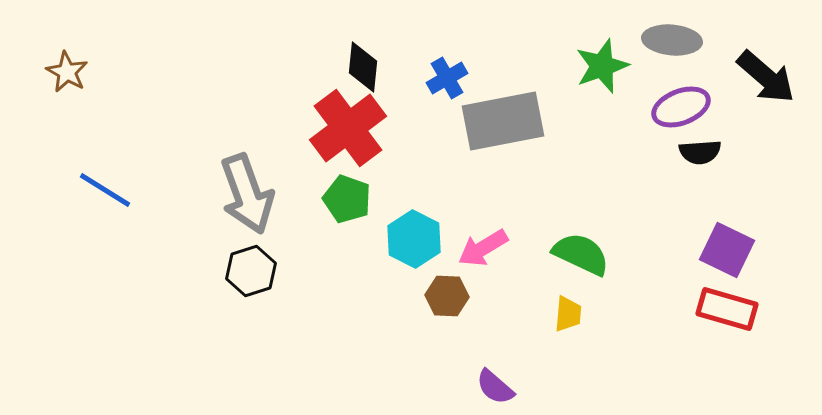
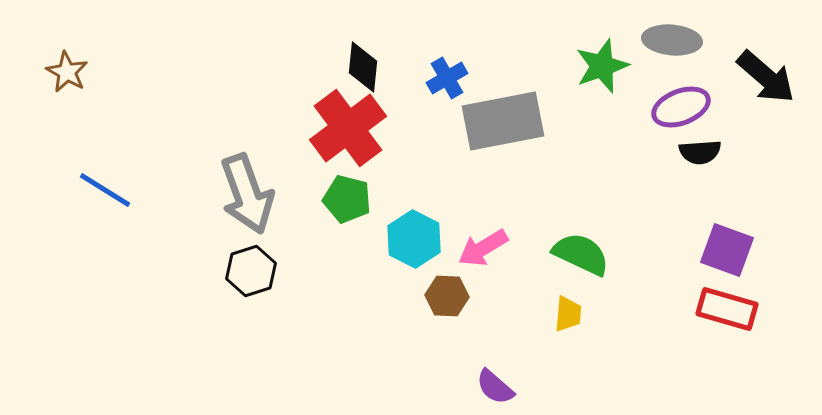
green pentagon: rotated 6 degrees counterclockwise
purple square: rotated 6 degrees counterclockwise
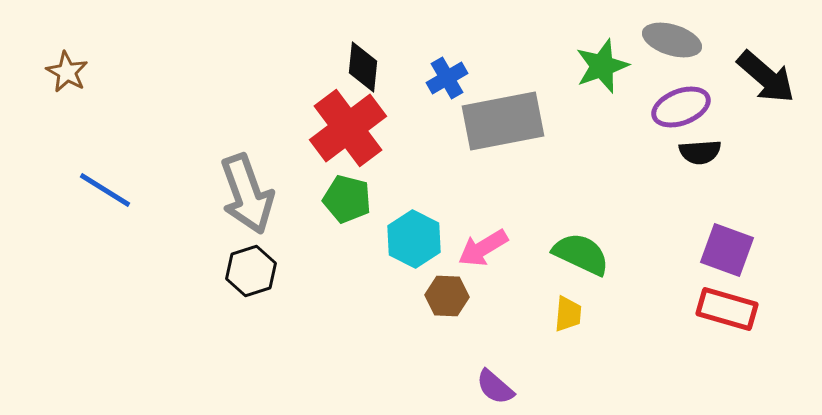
gray ellipse: rotated 12 degrees clockwise
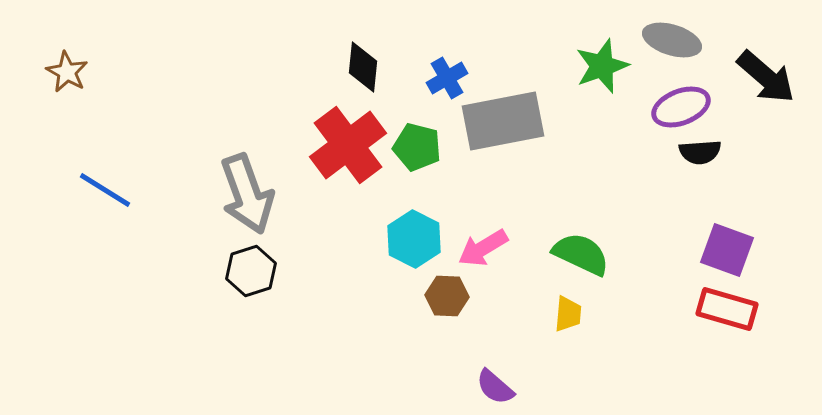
red cross: moved 17 px down
green pentagon: moved 70 px right, 52 px up
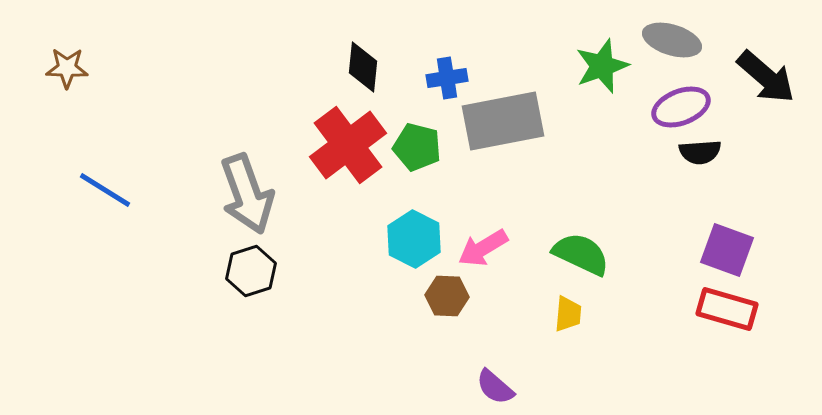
brown star: moved 4 px up; rotated 27 degrees counterclockwise
blue cross: rotated 21 degrees clockwise
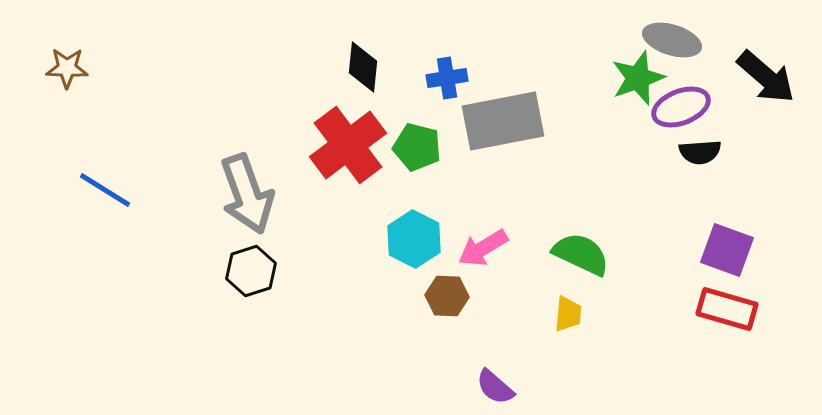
green star: moved 36 px right, 12 px down
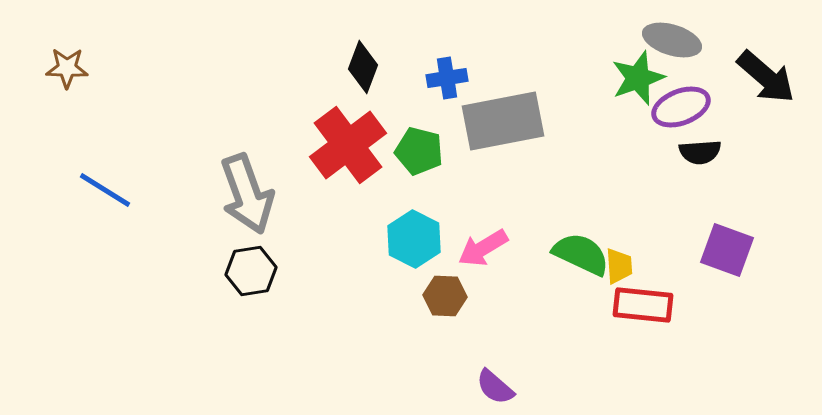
black diamond: rotated 15 degrees clockwise
green pentagon: moved 2 px right, 4 px down
black hexagon: rotated 9 degrees clockwise
brown hexagon: moved 2 px left
red rectangle: moved 84 px left, 4 px up; rotated 10 degrees counterclockwise
yellow trapezoid: moved 51 px right, 48 px up; rotated 9 degrees counterclockwise
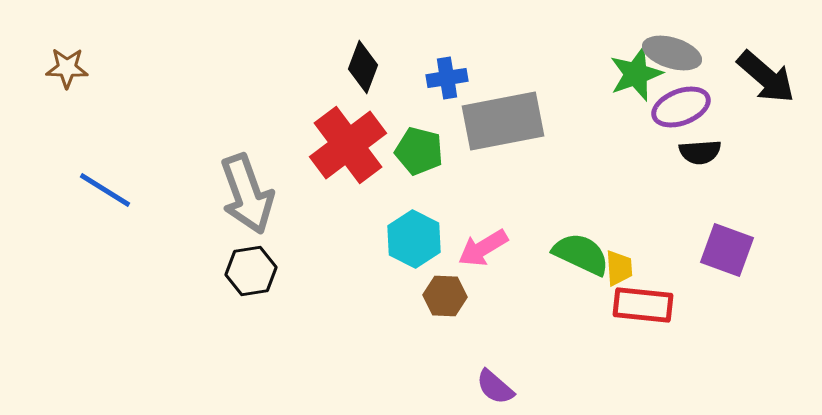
gray ellipse: moved 13 px down
green star: moved 2 px left, 4 px up
yellow trapezoid: moved 2 px down
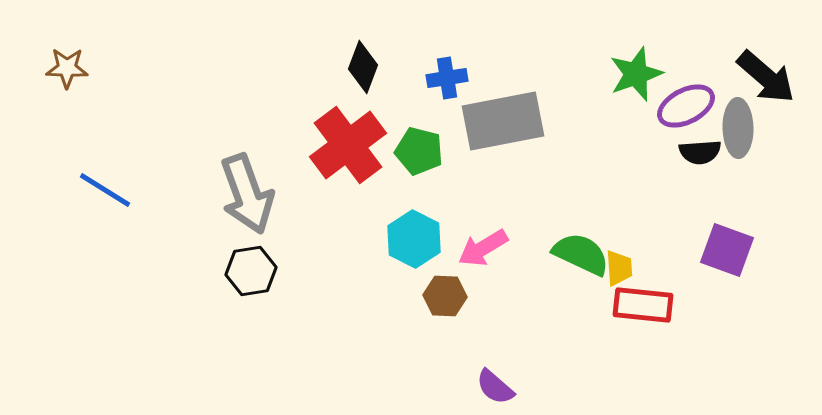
gray ellipse: moved 66 px right, 75 px down; rotated 72 degrees clockwise
purple ellipse: moved 5 px right, 1 px up; rotated 6 degrees counterclockwise
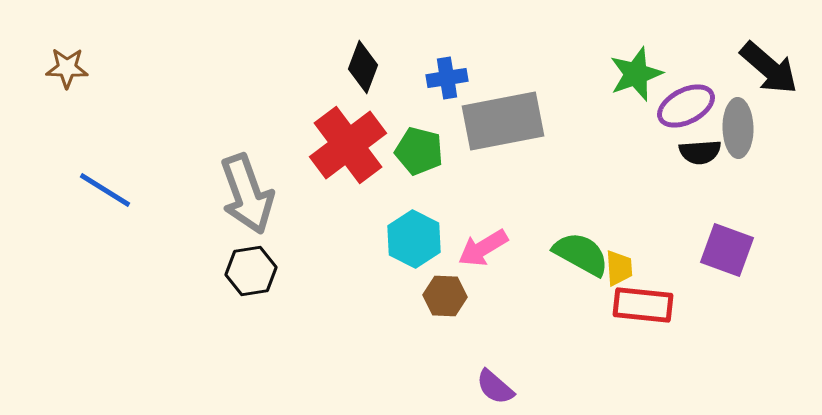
black arrow: moved 3 px right, 9 px up
green semicircle: rotated 4 degrees clockwise
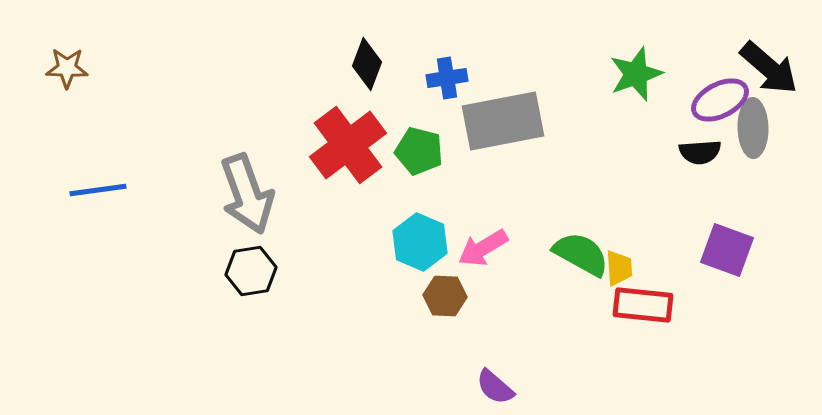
black diamond: moved 4 px right, 3 px up
purple ellipse: moved 34 px right, 6 px up
gray ellipse: moved 15 px right
blue line: moved 7 px left; rotated 40 degrees counterclockwise
cyan hexagon: moved 6 px right, 3 px down; rotated 4 degrees counterclockwise
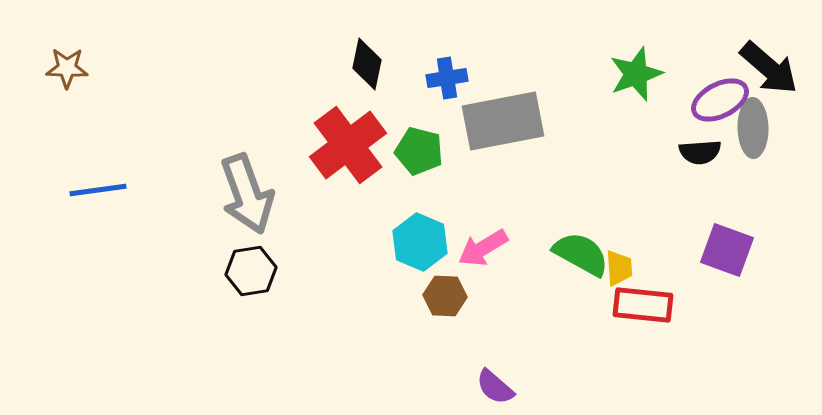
black diamond: rotated 9 degrees counterclockwise
